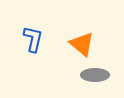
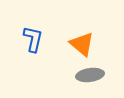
gray ellipse: moved 5 px left; rotated 8 degrees counterclockwise
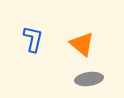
gray ellipse: moved 1 px left, 4 px down
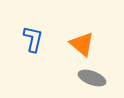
gray ellipse: moved 3 px right, 1 px up; rotated 28 degrees clockwise
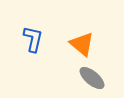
gray ellipse: rotated 20 degrees clockwise
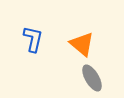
gray ellipse: rotated 20 degrees clockwise
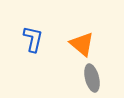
gray ellipse: rotated 16 degrees clockwise
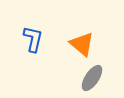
gray ellipse: rotated 48 degrees clockwise
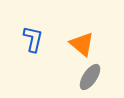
gray ellipse: moved 2 px left, 1 px up
